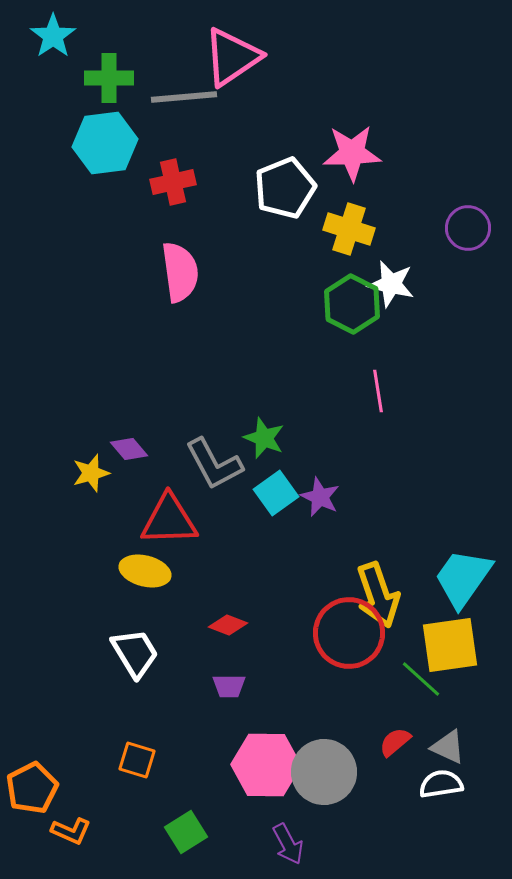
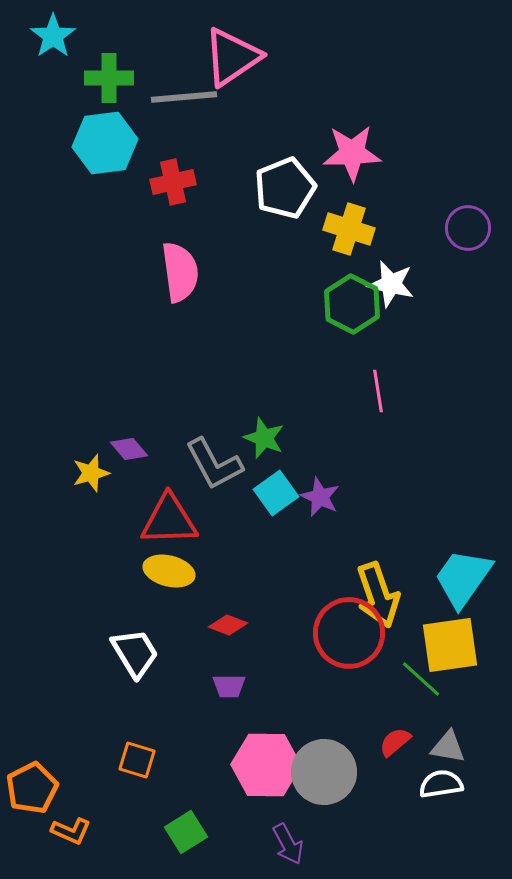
yellow ellipse: moved 24 px right
gray triangle: rotated 15 degrees counterclockwise
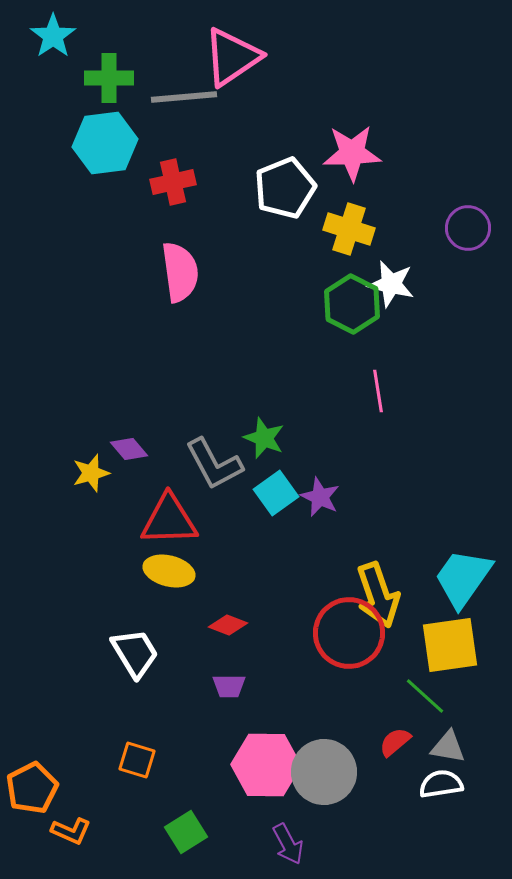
green line: moved 4 px right, 17 px down
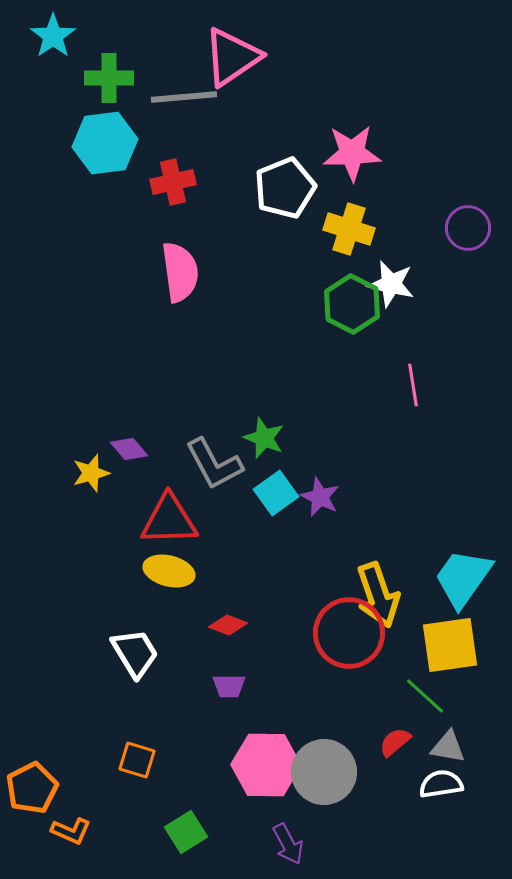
pink line: moved 35 px right, 6 px up
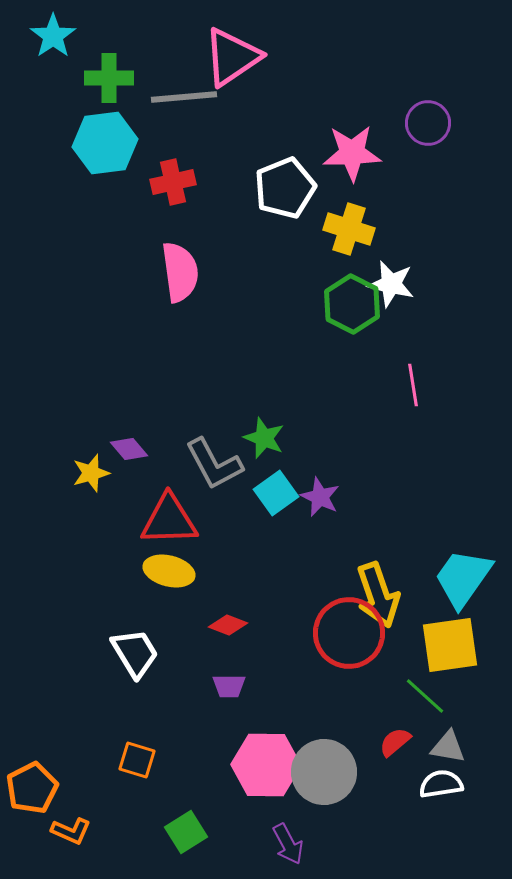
purple circle: moved 40 px left, 105 px up
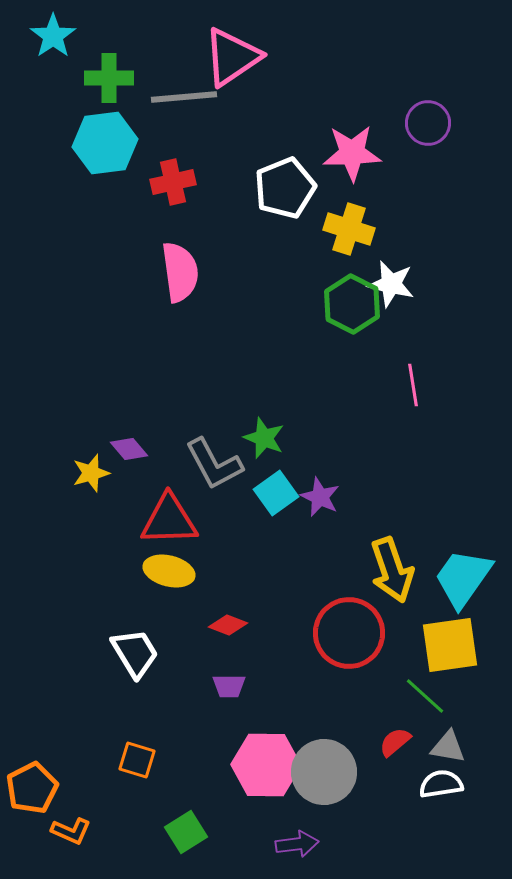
yellow arrow: moved 14 px right, 25 px up
purple arrow: moved 9 px right; rotated 69 degrees counterclockwise
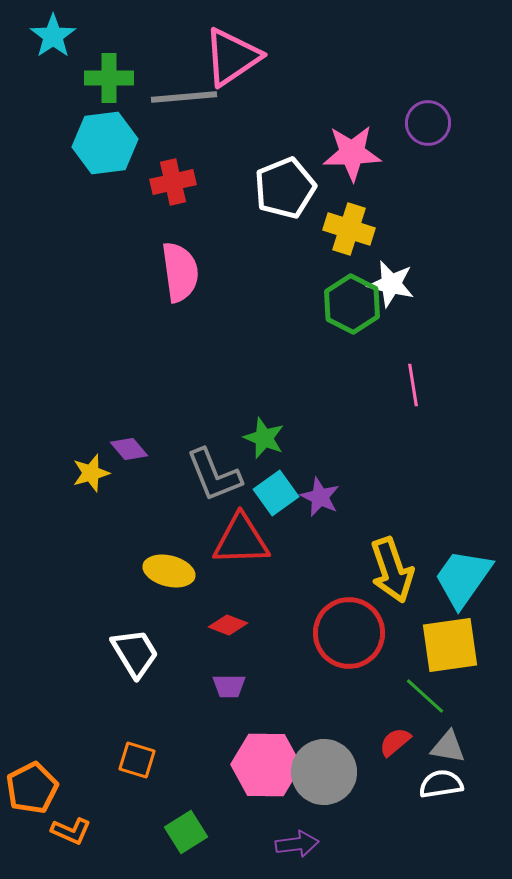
gray L-shape: moved 11 px down; rotated 6 degrees clockwise
red triangle: moved 72 px right, 20 px down
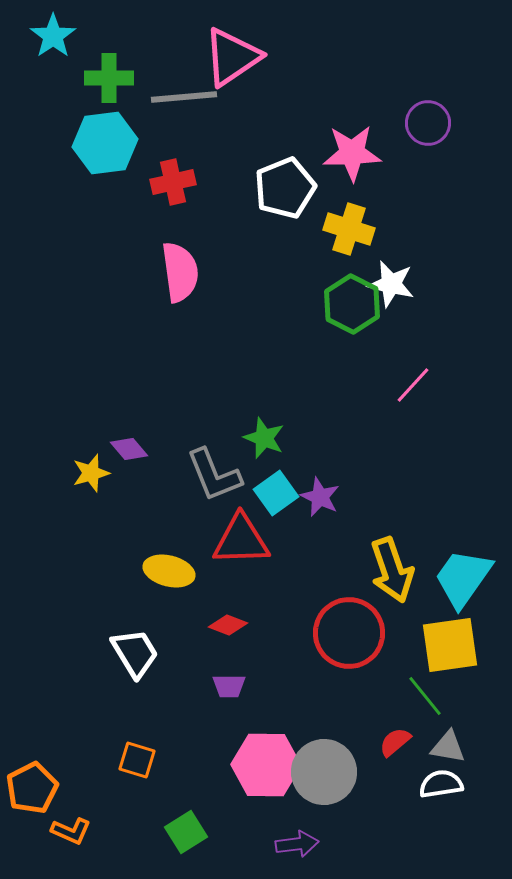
pink line: rotated 51 degrees clockwise
green line: rotated 9 degrees clockwise
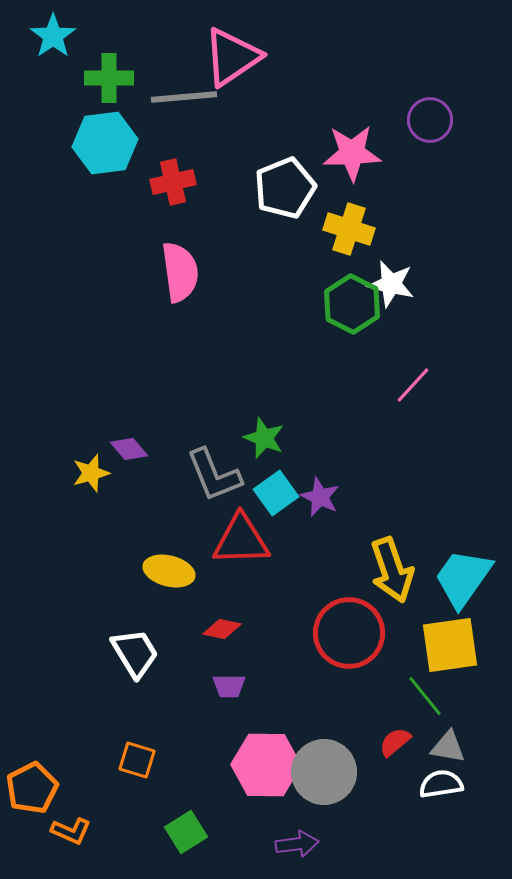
purple circle: moved 2 px right, 3 px up
red diamond: moved 6 px left, 4 px down; rotated 9 degrees counterclockwise
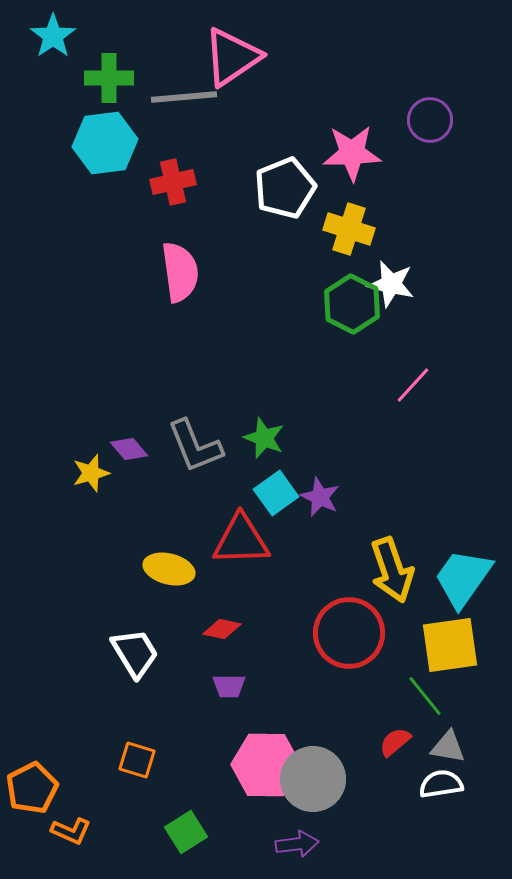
gray L-shape: moved 19 px left, 29 px up
yellow ellipse: moved 2 px up
gray circle: moved 11 px left, 7 px down
